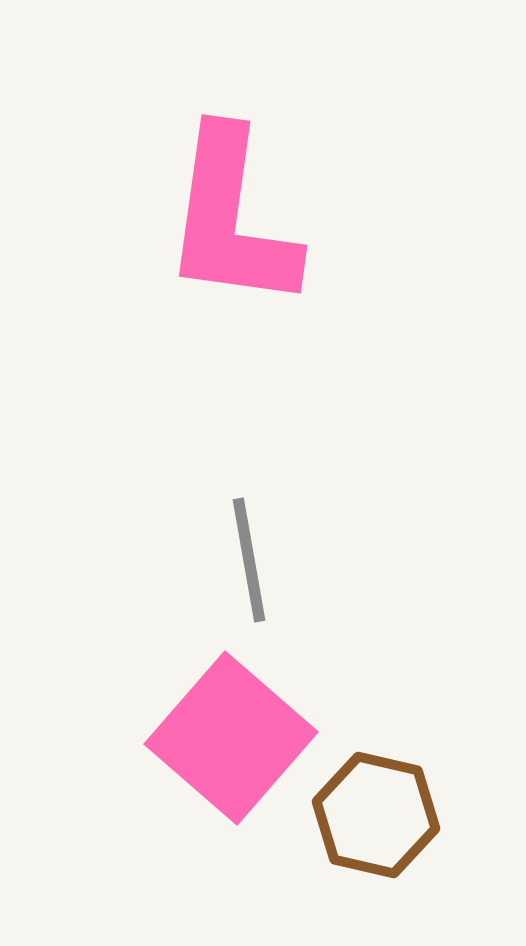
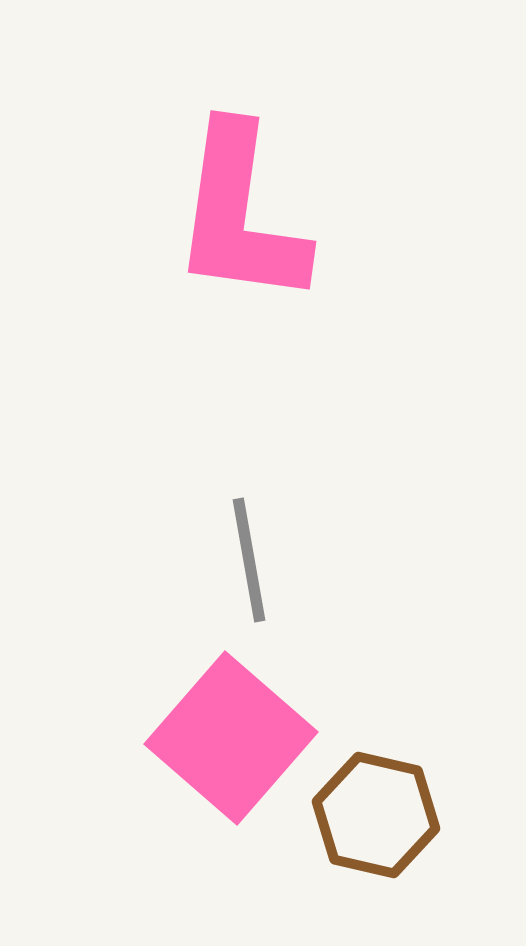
pink L-shape: moved 9 px right, 4 px up
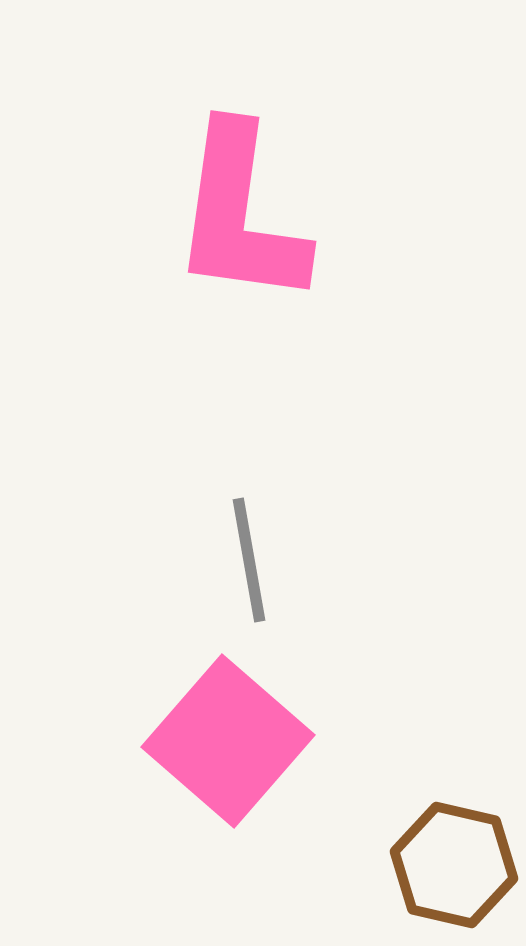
pink square: moved 3 px left, 3 px down
brown hexagon: moved 78 px right, 50 px down
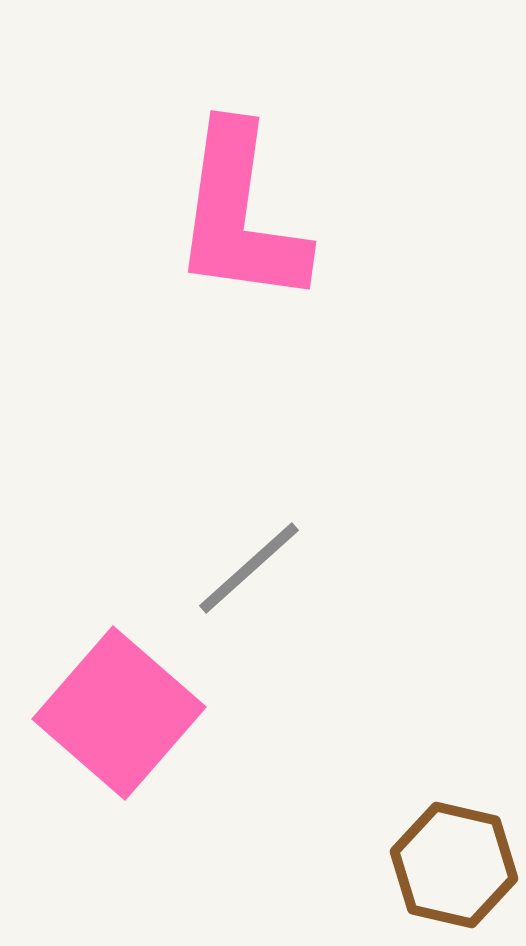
gray line: moved 8 px down; rotated 58 degrees clockwise
pink square: moved 109 px left, 28 px up
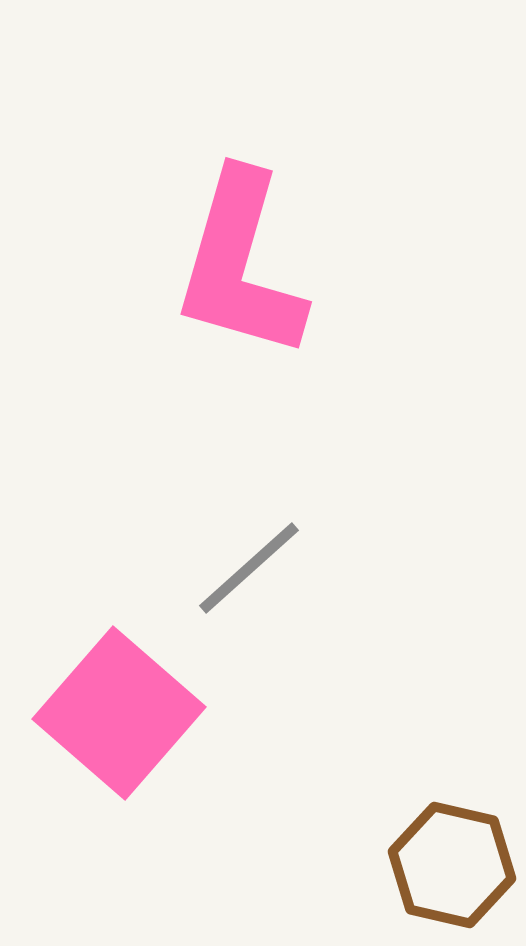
pink L-shape: moved 50 px down; rotated 8 degrees clockwise
brown hexagon: moved 2 px left
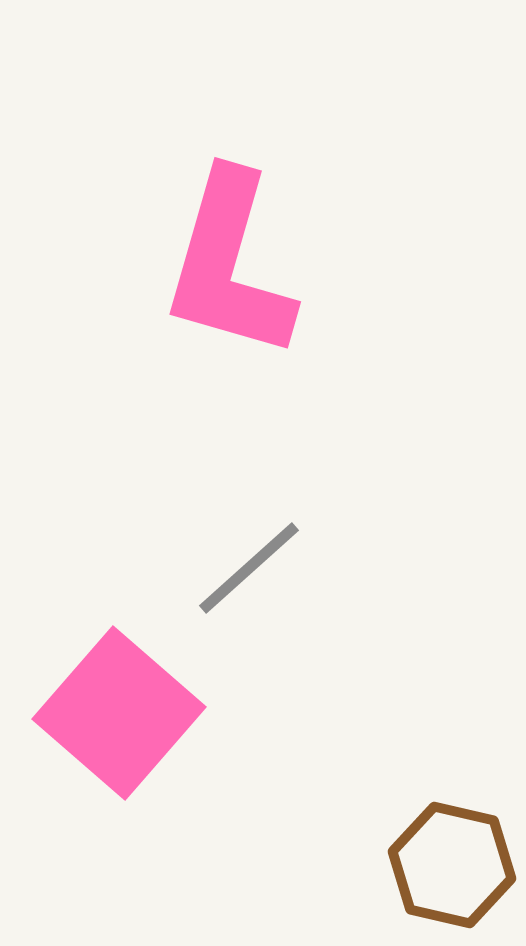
pink L-shape: moved 11 px left
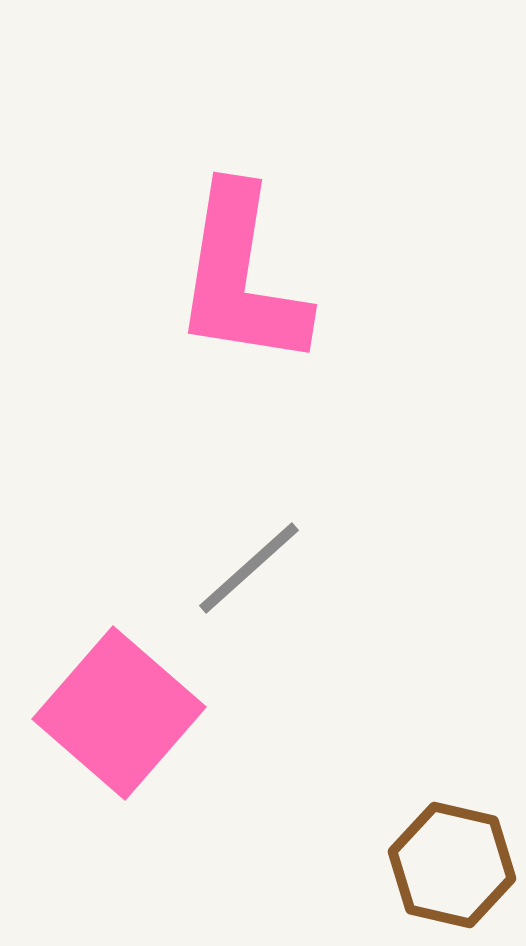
pink L-shape: moved 12 px right, 12 px down; rotated 7 degrees counterclockwise
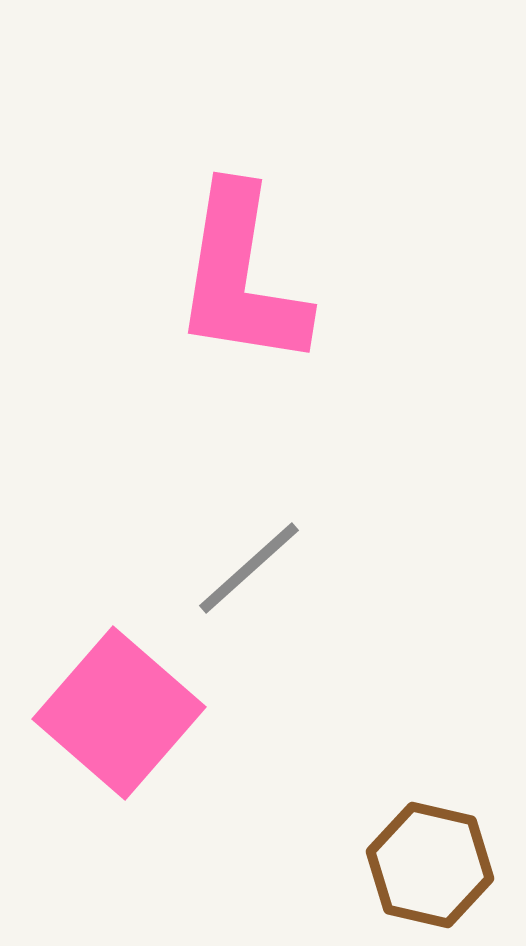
brown hexagon: moved 22 px left
